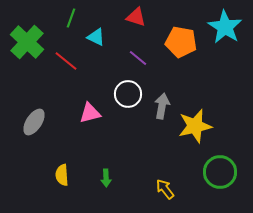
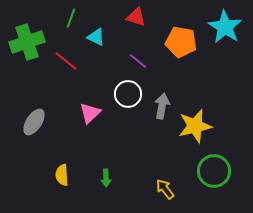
green cross: rotated 28 degrees clockwise
purple line: moved 3 px down
pink triangle: rotated 30 degrees counterclockwise
green circle: moved 6 px left, 1 px up
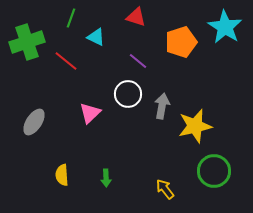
orange pentagon: rotated 28 degrees counterclockwise
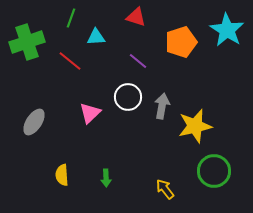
cyan star: moved 2 px right, 3 px down
cyan triangle: rotated 30 degrees counterclockwise
red line: moved 4 px right
white circle: moved 3 px down
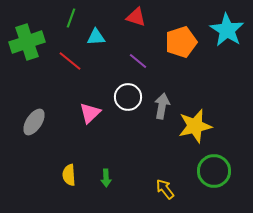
yellow semicircle: moved 7 px right
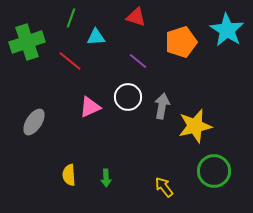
pink triangle: moved 6 px up; rotated 20 degrees clockwise
yellow arrow: moved 1 px left, 2 px up
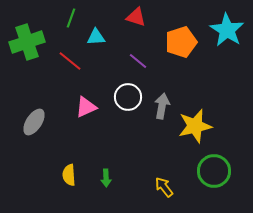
pink triangle: moved 4 px left
